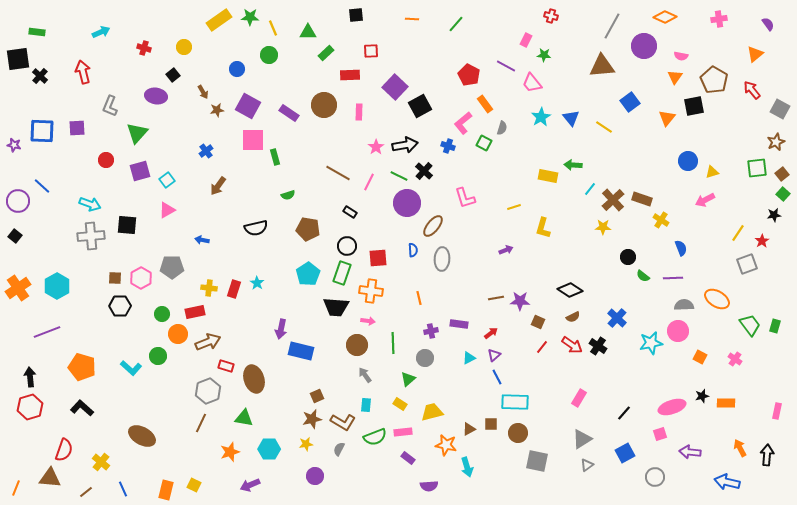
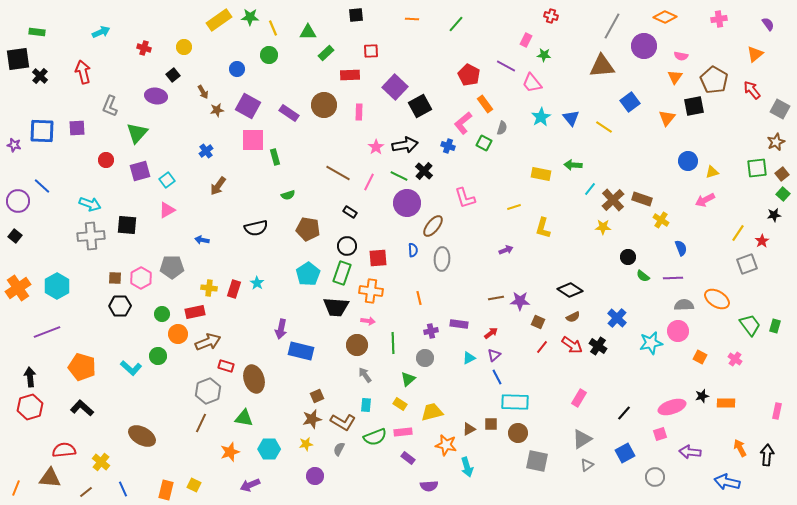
yellow rectangle at (548, 176): moved 7 px left, 2 px up
red semicircle at (64, 450): rotated 115 degrees counterclockwise
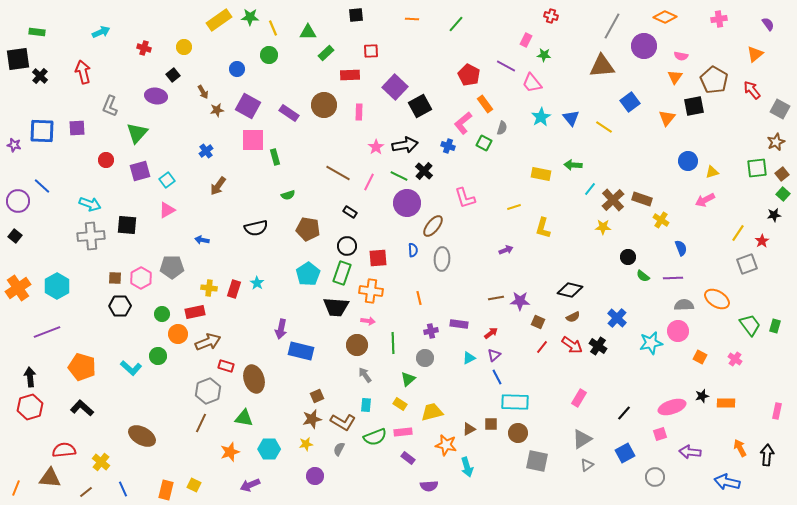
black diamond at (570, 290): rotated 20 degrees counterclockwise
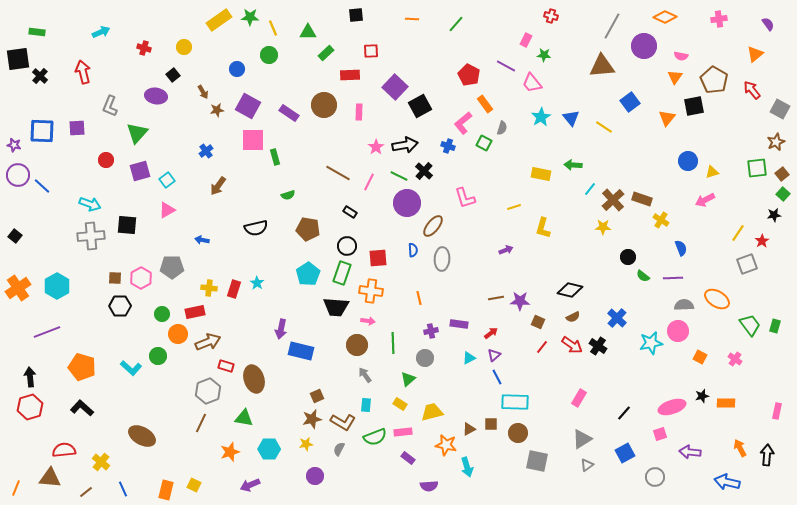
purple circle at (18, 201): moved 26 px up
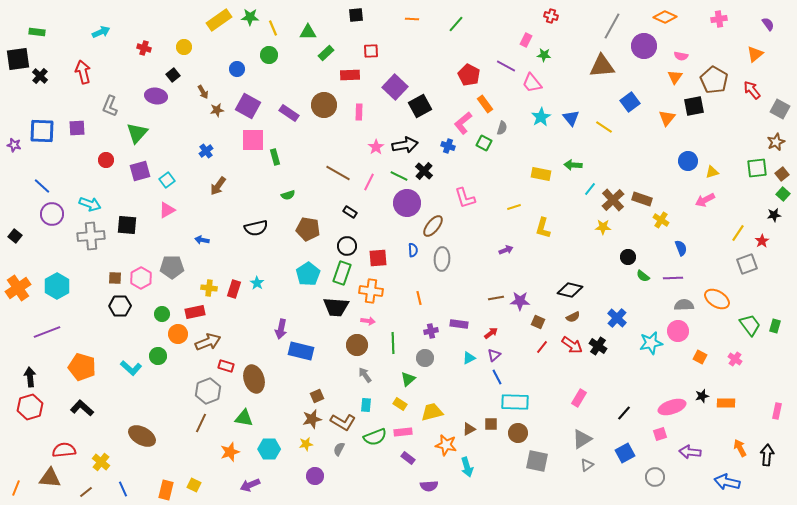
purple circle at (18, 175): moved 34 px right, 39 px down
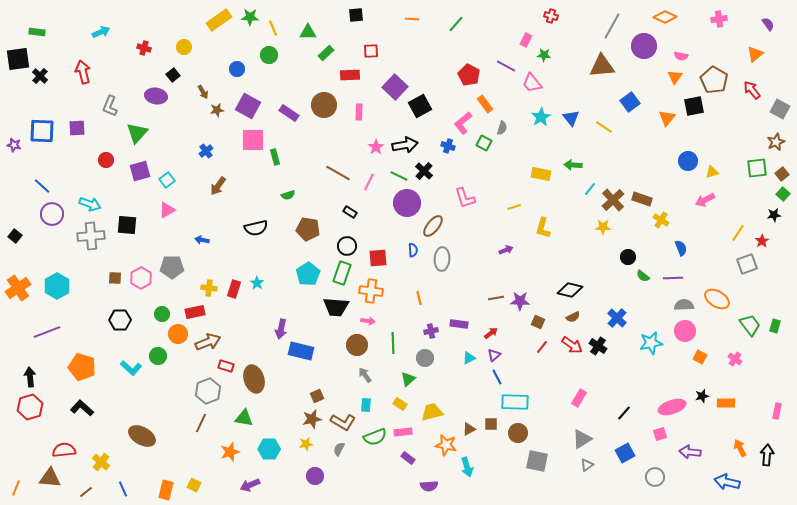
black hexagon at (120, 306): moved 14 px down
pink circle at (678, 331): moved 7 px right
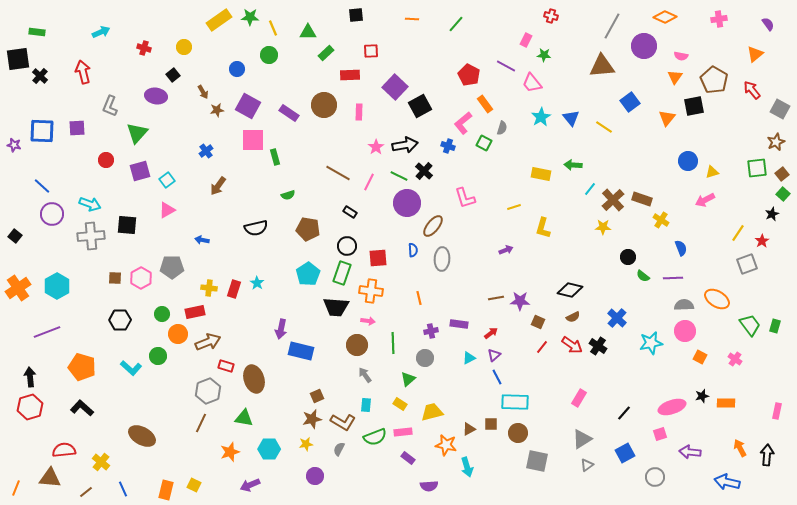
black star at (774, 215): moved 2 px left, 1 px up; rotated 16 degrees counterclockwise
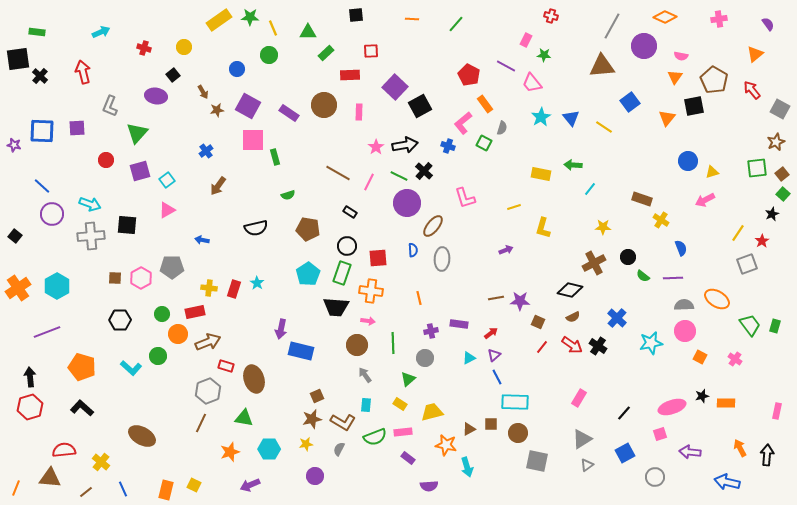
brown cross at (613, 200): moved 19 px left, 63 px down; rotated 15 degrees clockwise
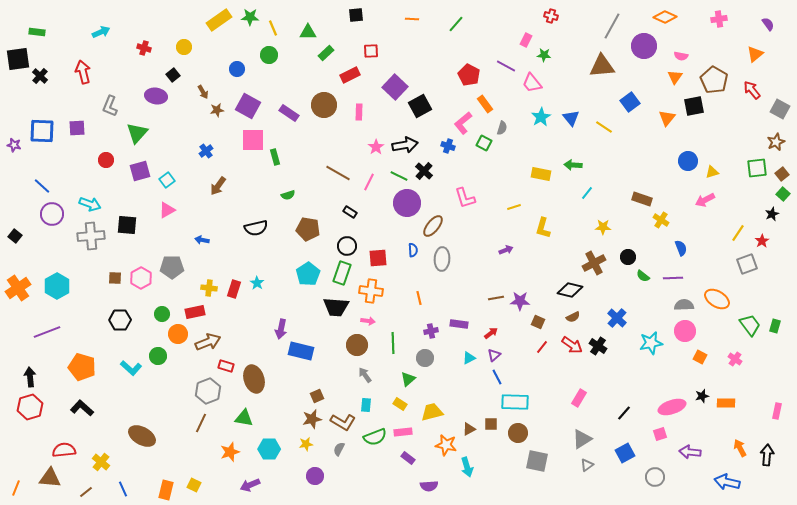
red rectangle at (350, 75): rotated 24 degrees counterclockwise
cyan line at (590, 189): moved 3 px left, 4 px down
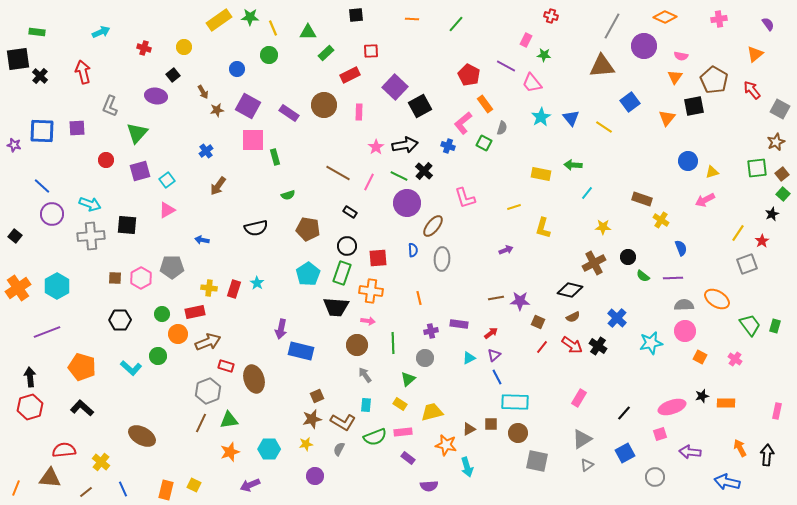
green triangle at (244, 418): moved 15 px left, 2 px down; rotated 18 degrees counterclockwise
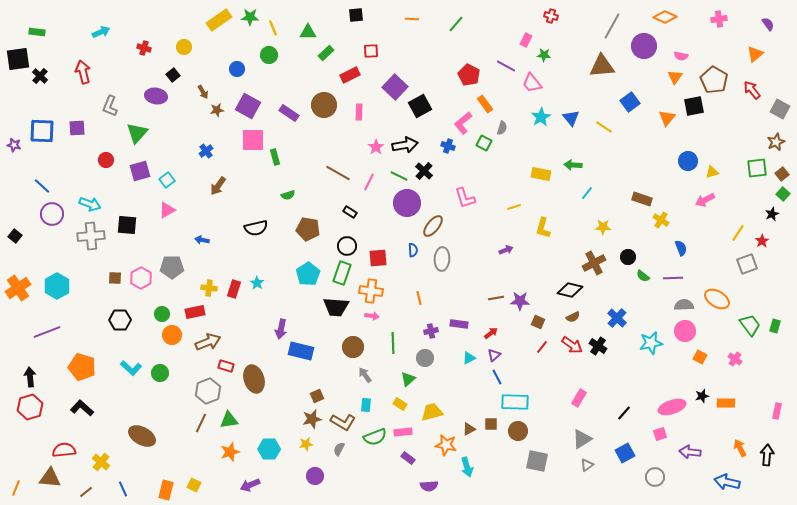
pink arrow at (368, 321): moved 4 px right, 5 px up
orange circle at (178, 334): moved 6 px left, 1 px down
brown circle at (357, 345): moved 4 px left, 2 px down
green circle at (158, 356): moved 2 px right, 17 px down
brown circle at (518, 433): moved 2 px up
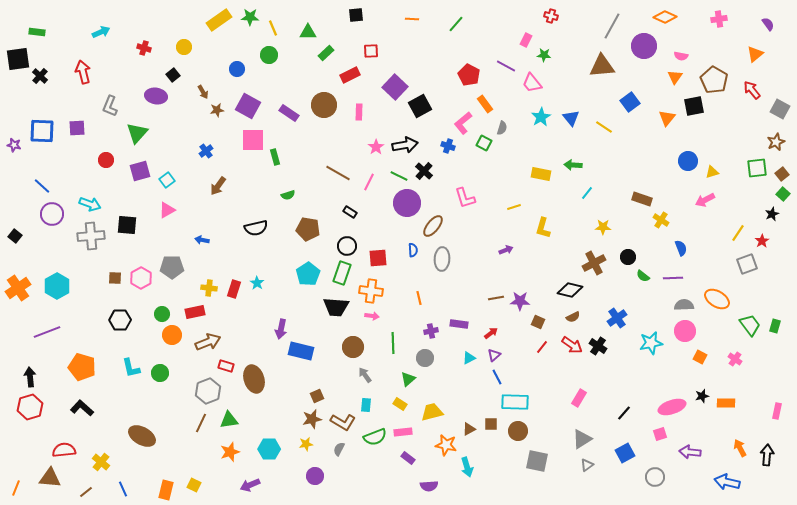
blue cross at (617, 318): rotated 12 degrees clockwise
cyan L-shape at (131, 368): rotated 35 degrees clockwise
